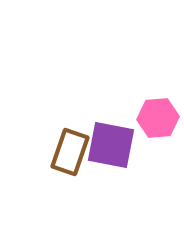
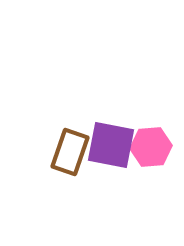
pink hexagon: moved 7 px left, 29 px down
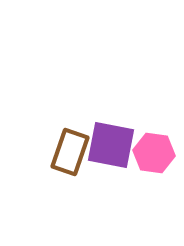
pink hexagon: moved 3 px right, 6 px down; rotated 12 degrees clockwise
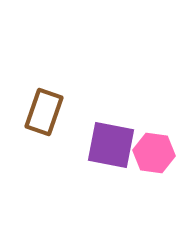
brown rectangle: moved 26 px left, 40 px up
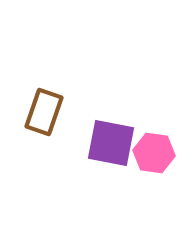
purple square: moved 2 px up
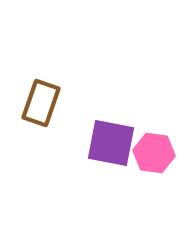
brown rectangle: moved 3 px left, 9 px up
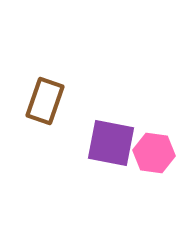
brown rectangle: moved 4 px right, 2 px up
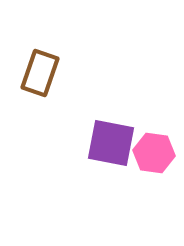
brown rectangle: moved 5 px left, 28 px up
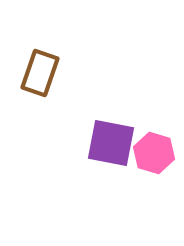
pink hexagon: rotated 9 degrees clockwise
